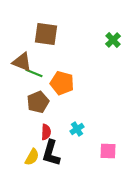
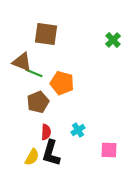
cyan cross: moved 1 px right, 1 px down
pink square: moved 1 px right, 1 px up
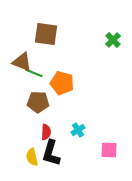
brown pentagon: rotated 25 degrees clockwise
yellow semicircle: rotated 138 degrees clockwise
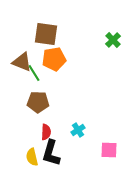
green line: rotated 36 degrees clockwise
orange pentagon: moved 8 px left, 24 px up; rotated 25 degrees counterclockwise
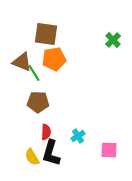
cyan cross: moved 6 px down
yellow semicircle: rotated 18 degrees counterclockwise
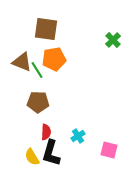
brown square: moved 5 px up
green line: moved 3 px right, 3 px up
pink square: rotated 12 degrees clockwise
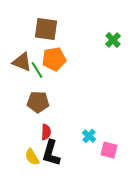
cyan cross: moved 11 px right; rotated 16 degrees counterclockwise
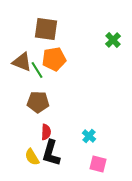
pink square: moved 11 px left, 14 px down
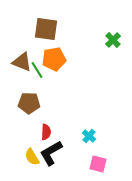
brown pentagon: moved 9 px left, 1 px down
black L-shape: rotated 44 degrees clockwise
